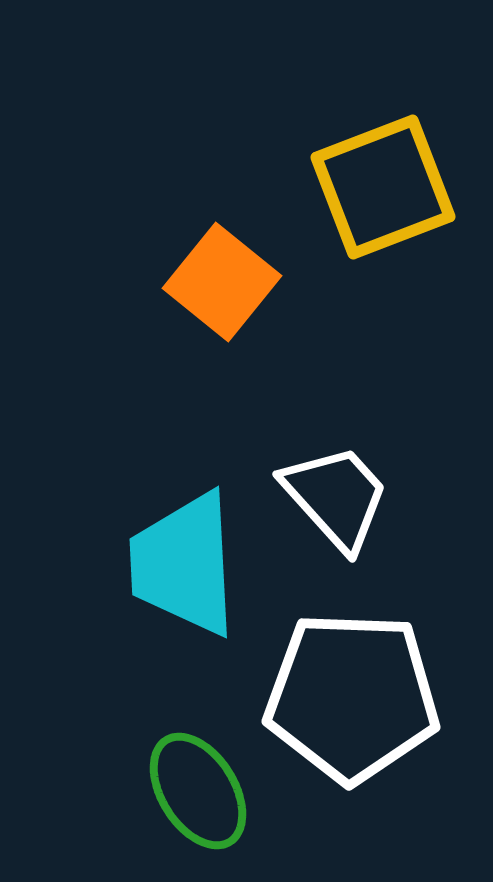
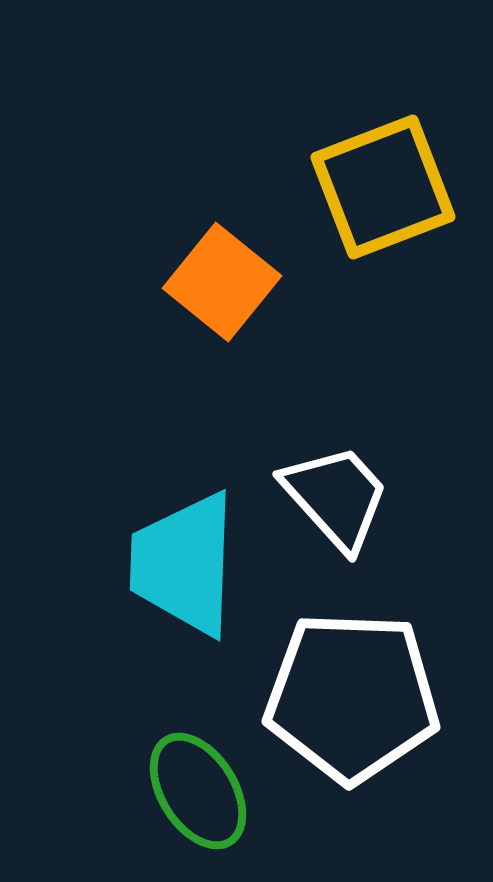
cyan trapezoid: rotated 5 degrees clockwise
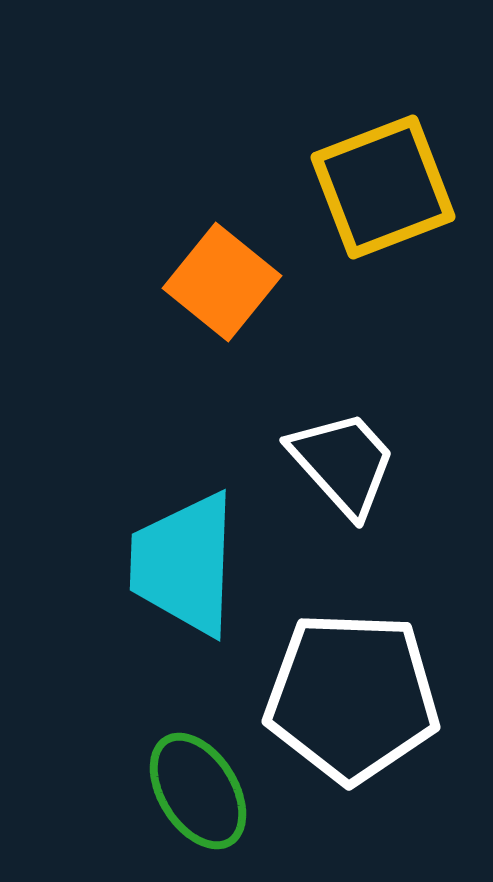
white trapezoid: moved 7 px right, 34 px up
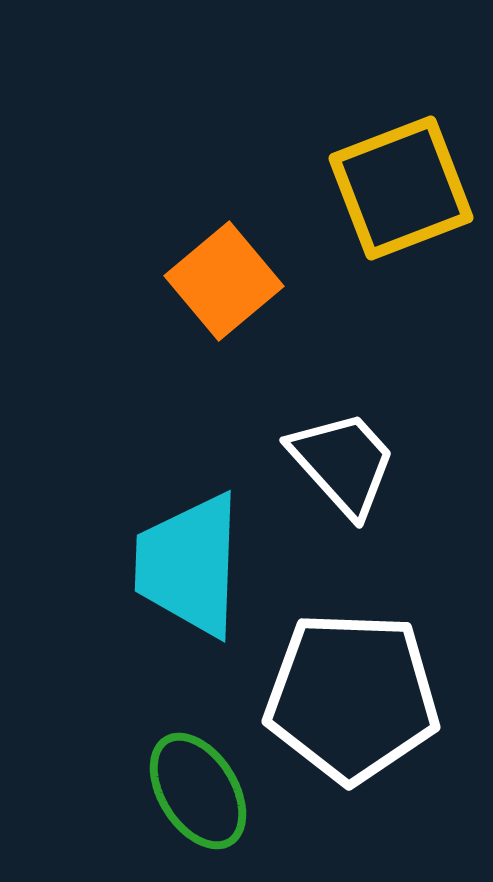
yellow square: moved 18 px right, 1 px down
orange square: moved 2 px right, 1 px up; rotated 11 degrees clockwise
cyan trapezoid: moved 5 px right, 1 px down
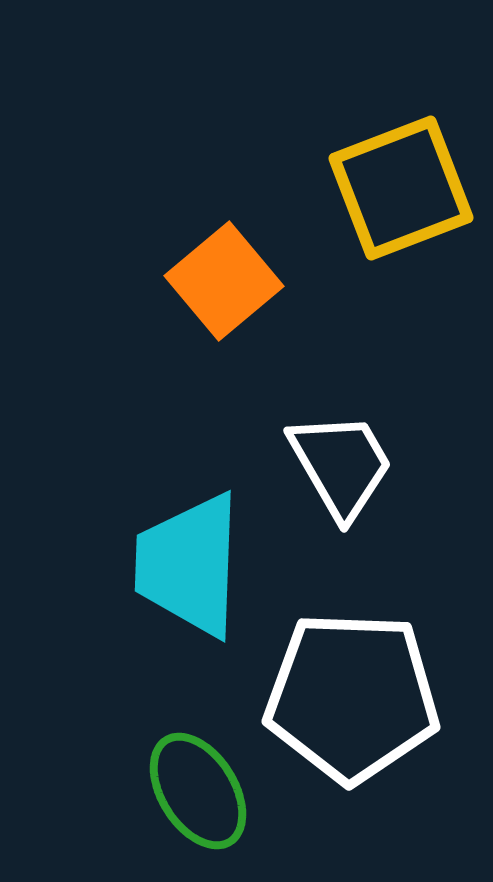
white trapezoid: moved 2 px left, 2 px down; rotated 12 degrees clockwise
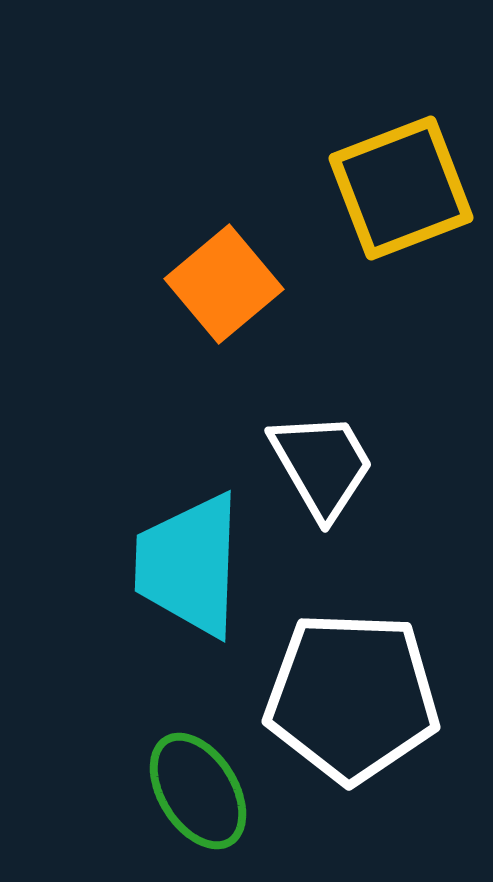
orange square: moved 3 px down
white trapezoid: moved 19 px left
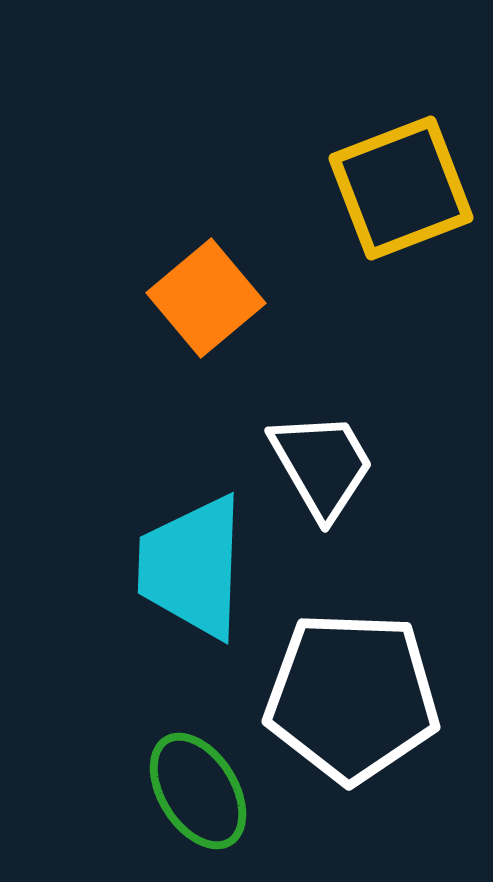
orange square: moved 18 px left, 14 px down
cyan trapezoid: moved 3 px right, 2 px down
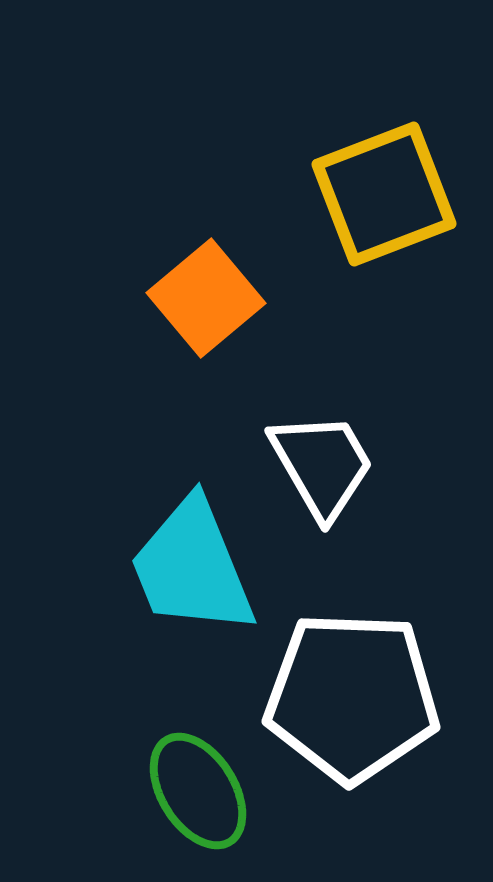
yellow square: moved 17 px left, 6 px down
cyan trapezoid: rotated 24 degrees counterclockwise
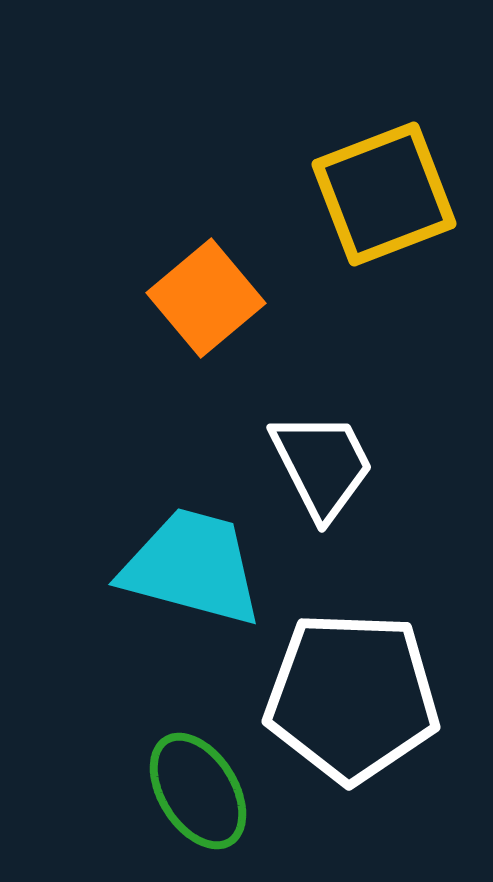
white trapezoid: rotated 3 degrees clockwise
cyan trapezoid: rotated 127 degrees clockwise
